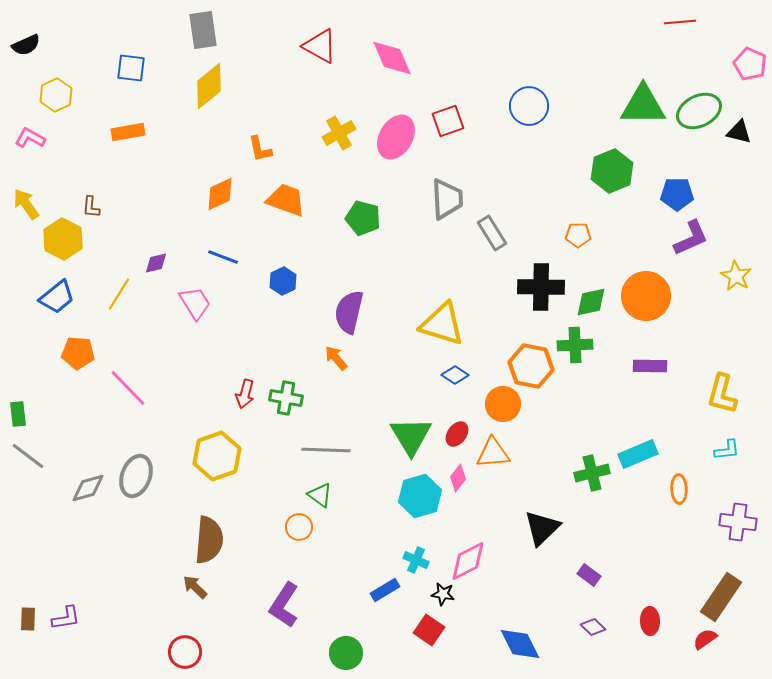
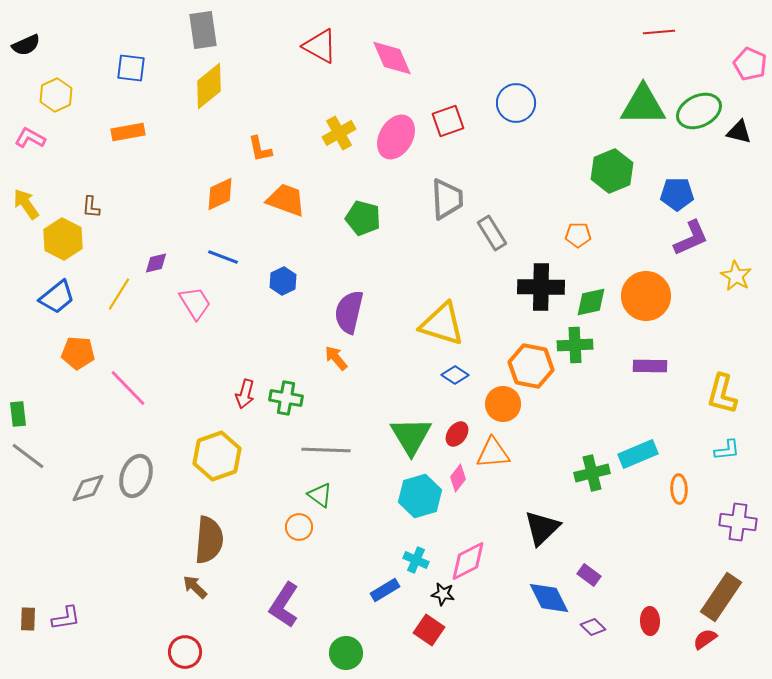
red line at (680, 22): moved 21 px left, 10 px down
blue circle at (529, 106): moved 13 px left, 3 px up
blue diamond at (520, 644): moved 29 px right, 46 px up
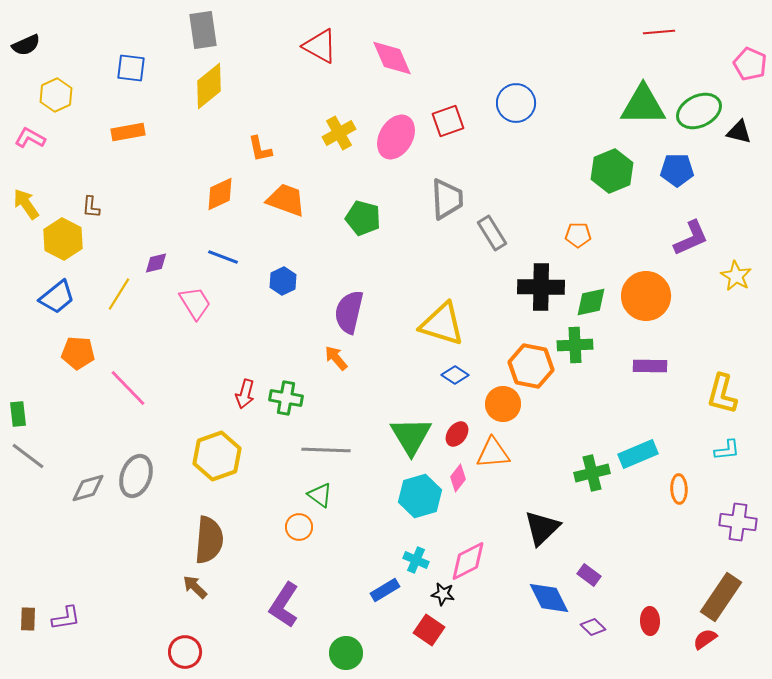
blue pentagon at (677, 194): moved 24 px up
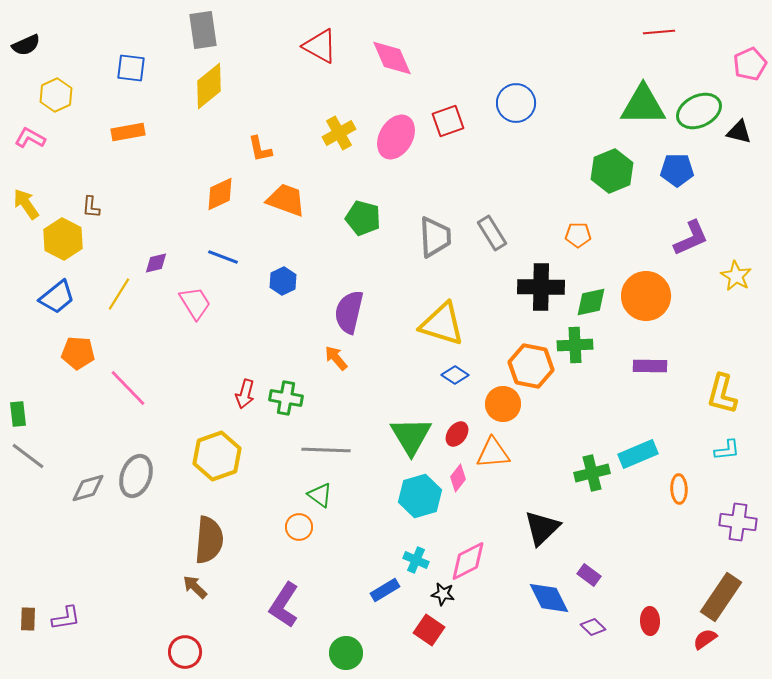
pink pentagon at (750, 64): rotated 24 degrees clockwise
gray trapezoid at (447, 199): moved 12 px left, 38 px down
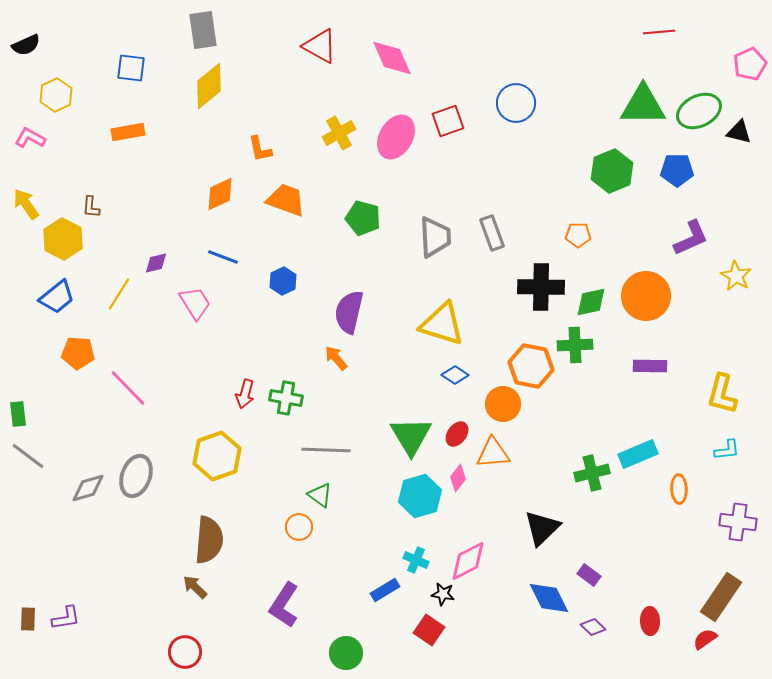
gray rectangle at (492, 233): rotated 12 degrees clockwise
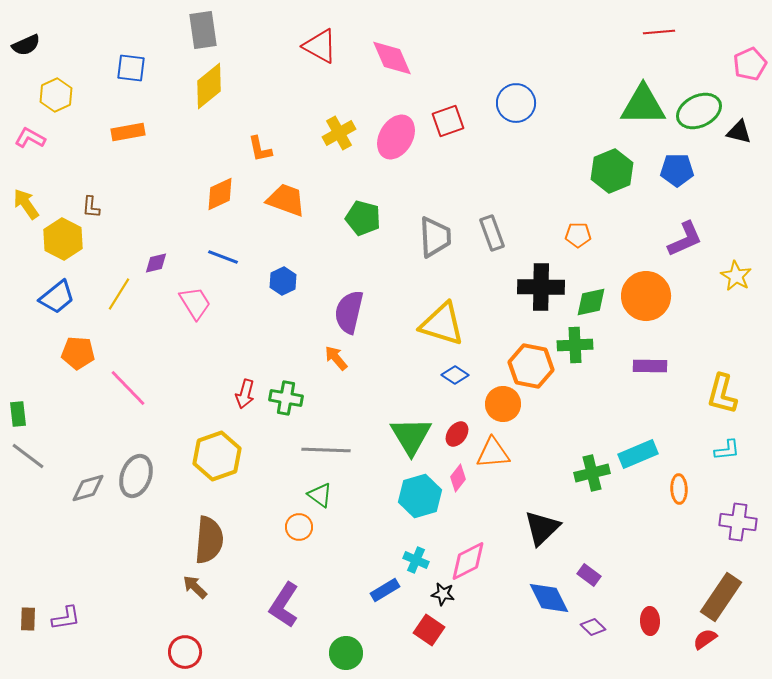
purple L-shape at (691, 238): moved 6 px left, 1 px down
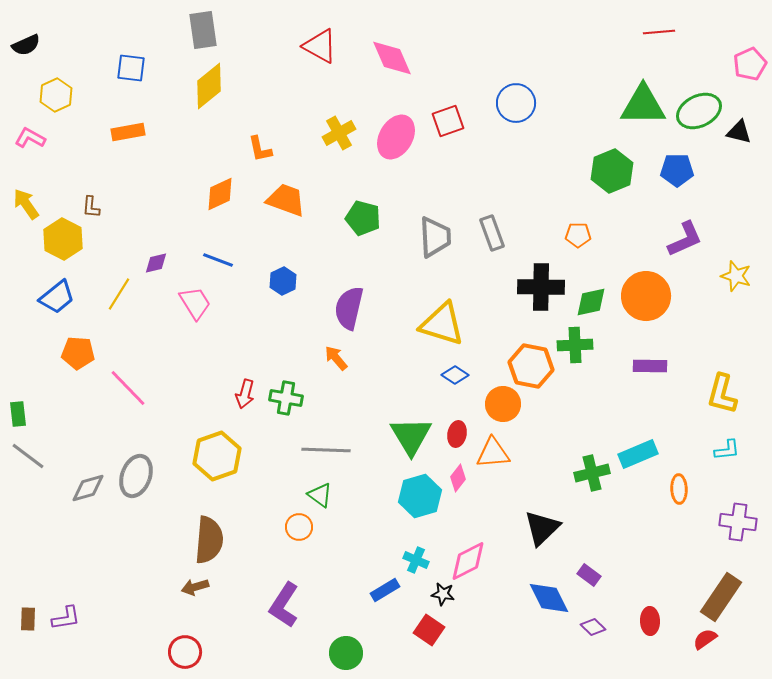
blue line at (223, 257): moved 5 px left, 3 px down
yellow star at (736, 276): rotated 12 degrees counterclockwise
purple semicircle at (349, 312): moved 4 px up
red ellipse at (457, 434): rotated 25 degrees counterclockwise
brown arrow at (195, 587): rotated 60 degrees counterclockwise
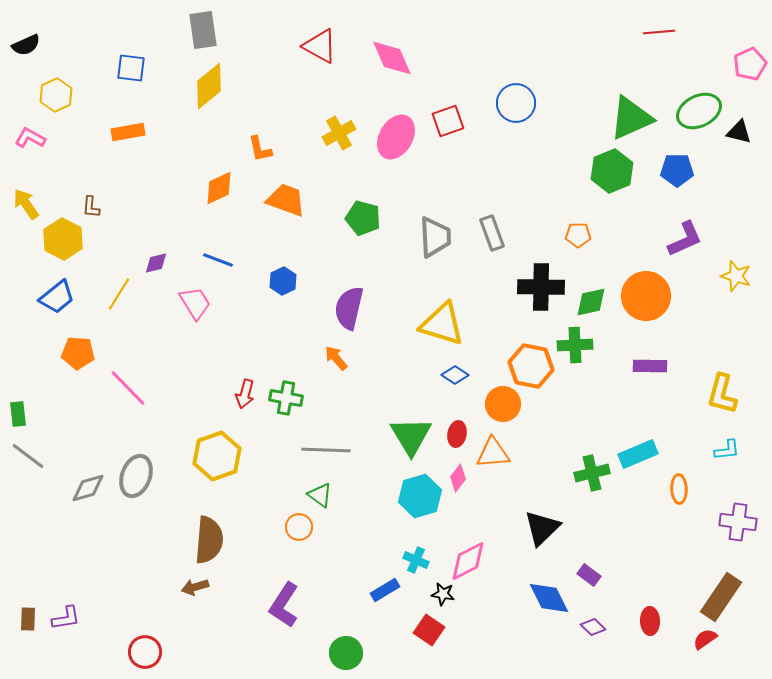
green triangle at (643, 105): moved 12 px left, 13 px down; rotated 24 degrees counterclockwise
orange diamond at (220, 194): moved 1 px left, 6 px up
red circle at (185, 652): moved 40 px left
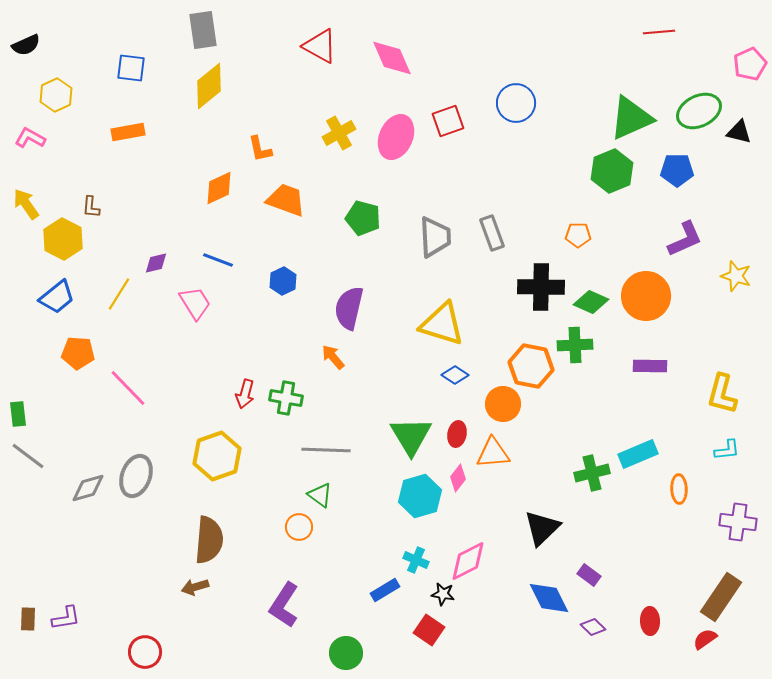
pink ellipse at (396, 137): rotated 6 degrees counterclockwise
green diamond at (591, 302): rotated 36 degrees clockwise
orange arrow at (336, 358): moved 3 px left, 1 px up
